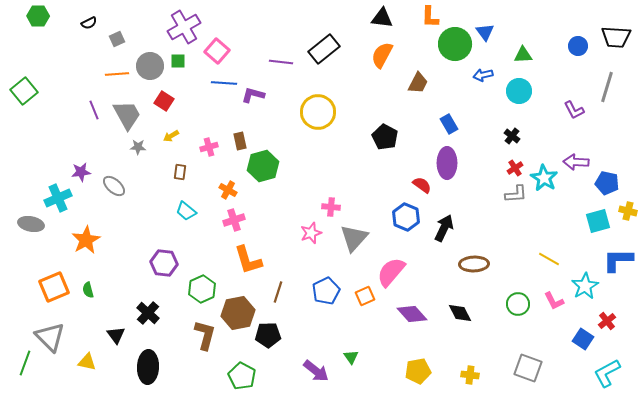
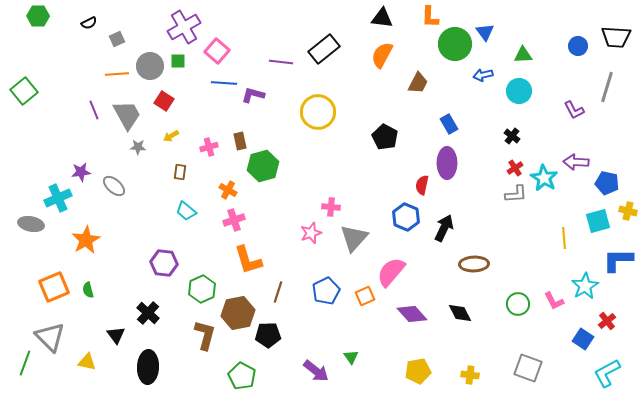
red semicircle at (422, 185): rotated 114 degrees counterclockwise
yellow line at (549, 259): moved 15 px right, 21 px up; rotated 55 degrees clockwise
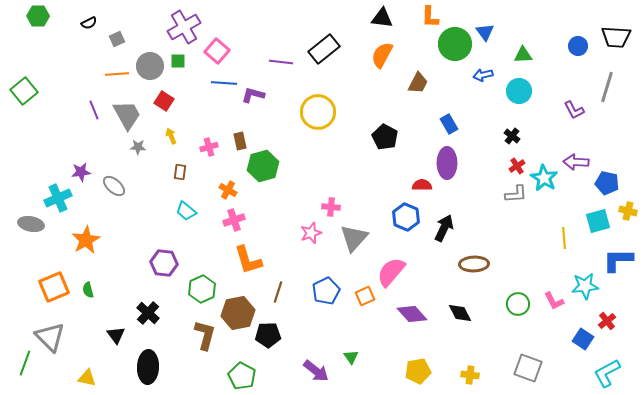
yellow arrow at (171, 136): rotated 98 degrees clockwise
red cross at (515, 168): moved 2 px right, 2 px up
red semicircle at (422, 185): rotated 78 degrees clockwise
cyan star at (585, 286): rotated 24 degrees clockwise
yellow triangle at (87, 362): moved 16 px down
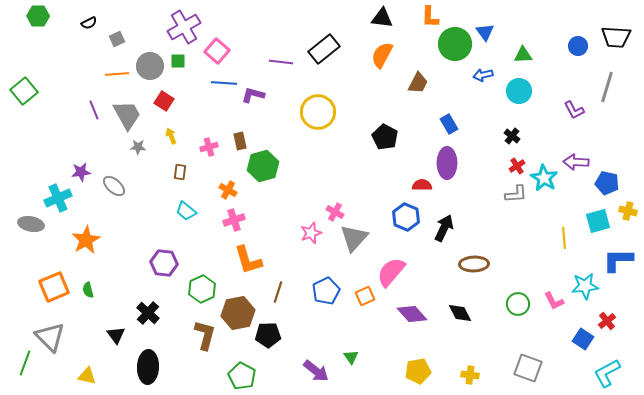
pink cross at (331, 207): moved 4 px right, 5 px down; rotated 24 degrees clockwise
yellow triangle at (87, 378): moved 2 px up
